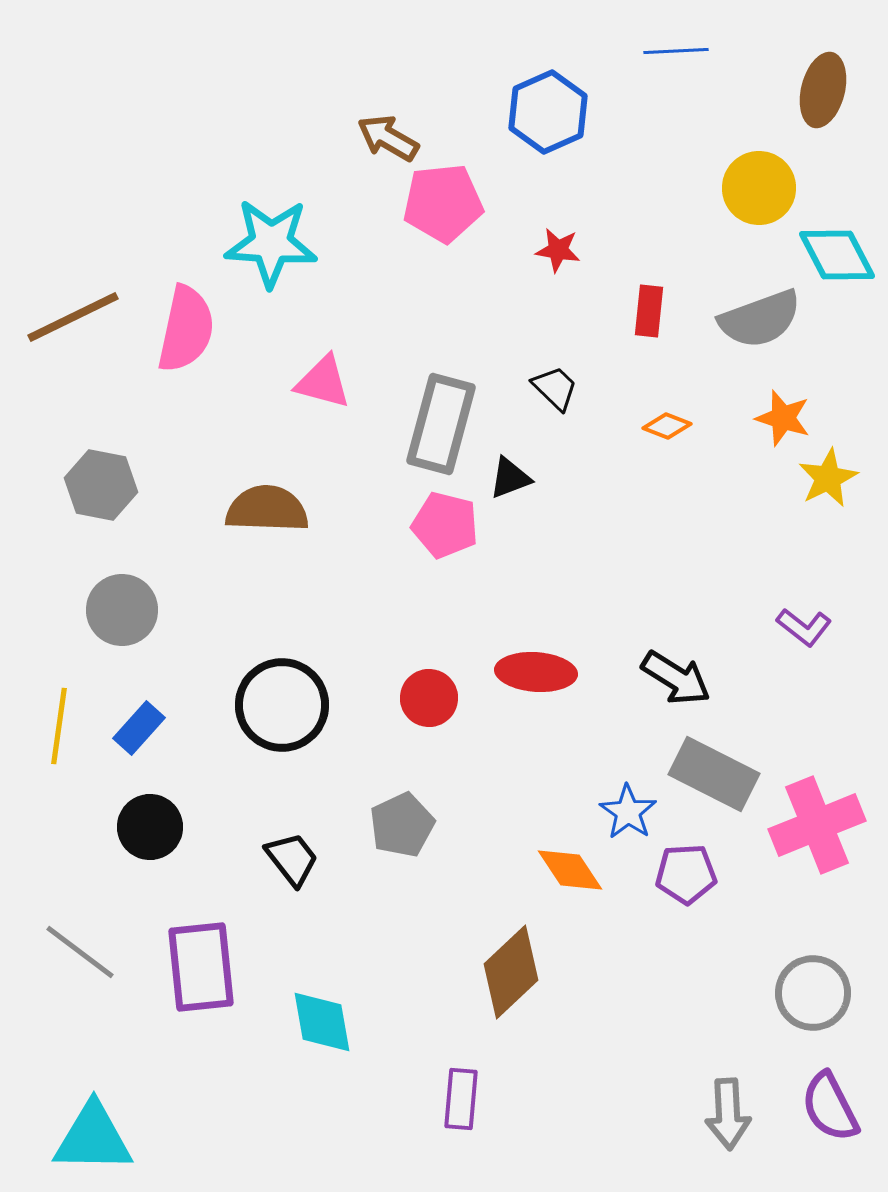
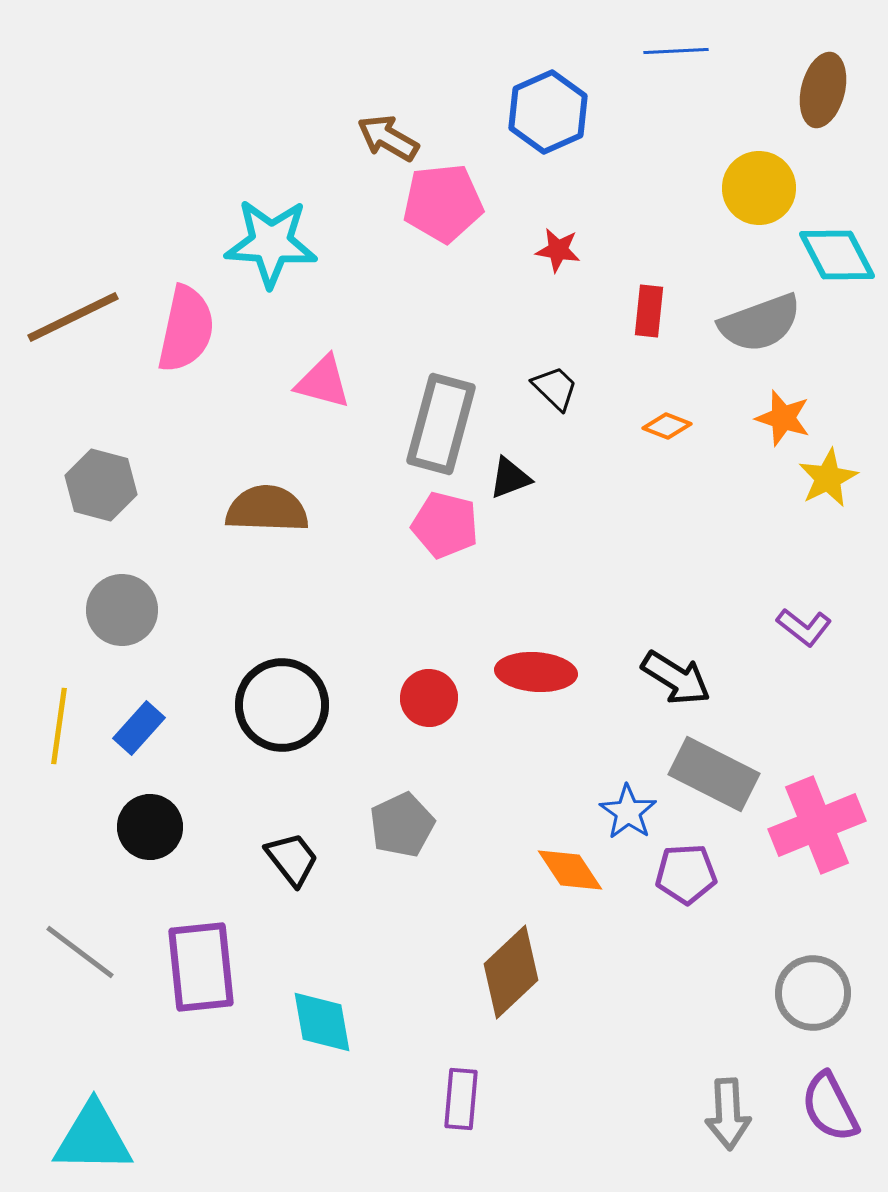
gray semicircle at (760, 319): moved 4 px down
gray hexagon at (101, 485): rotated 4 degrees clockwise
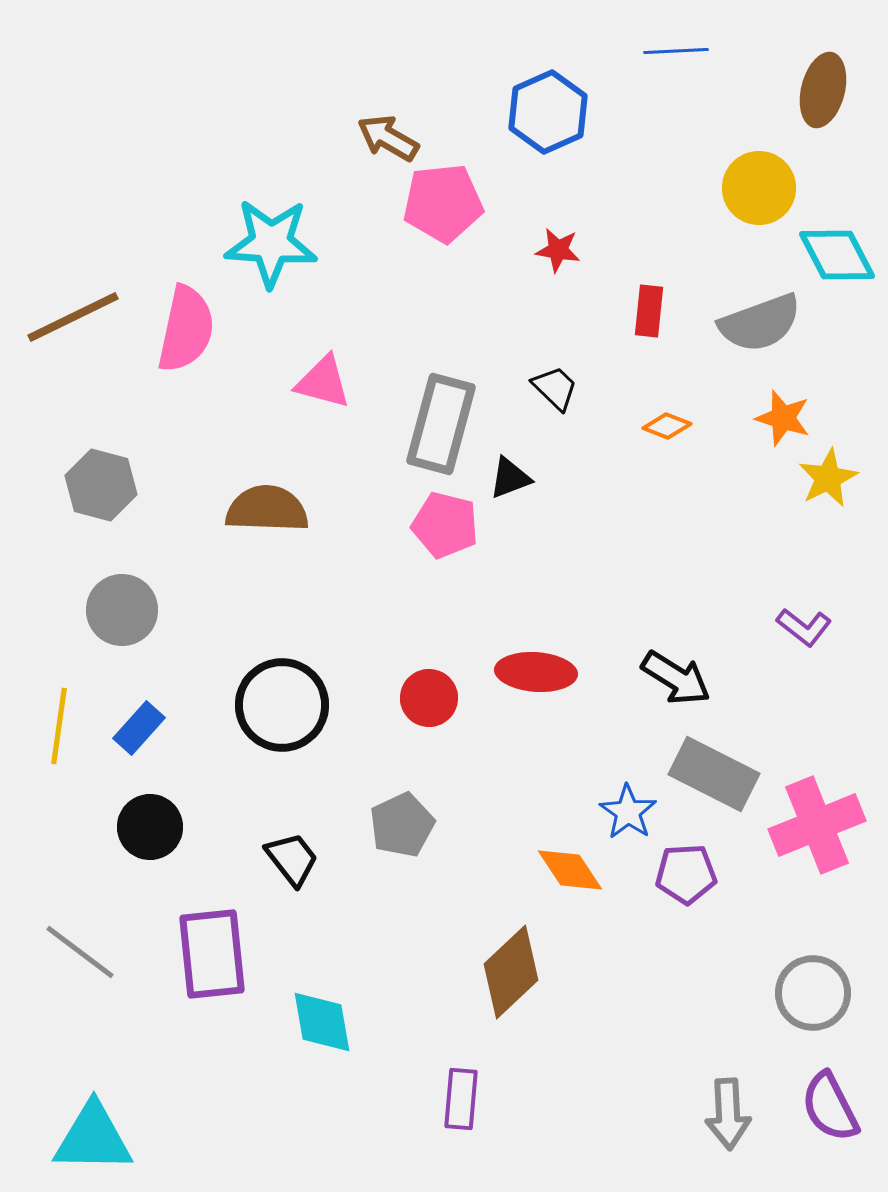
purple rectangle at (201, 967): moved 11 px right, 13 px up
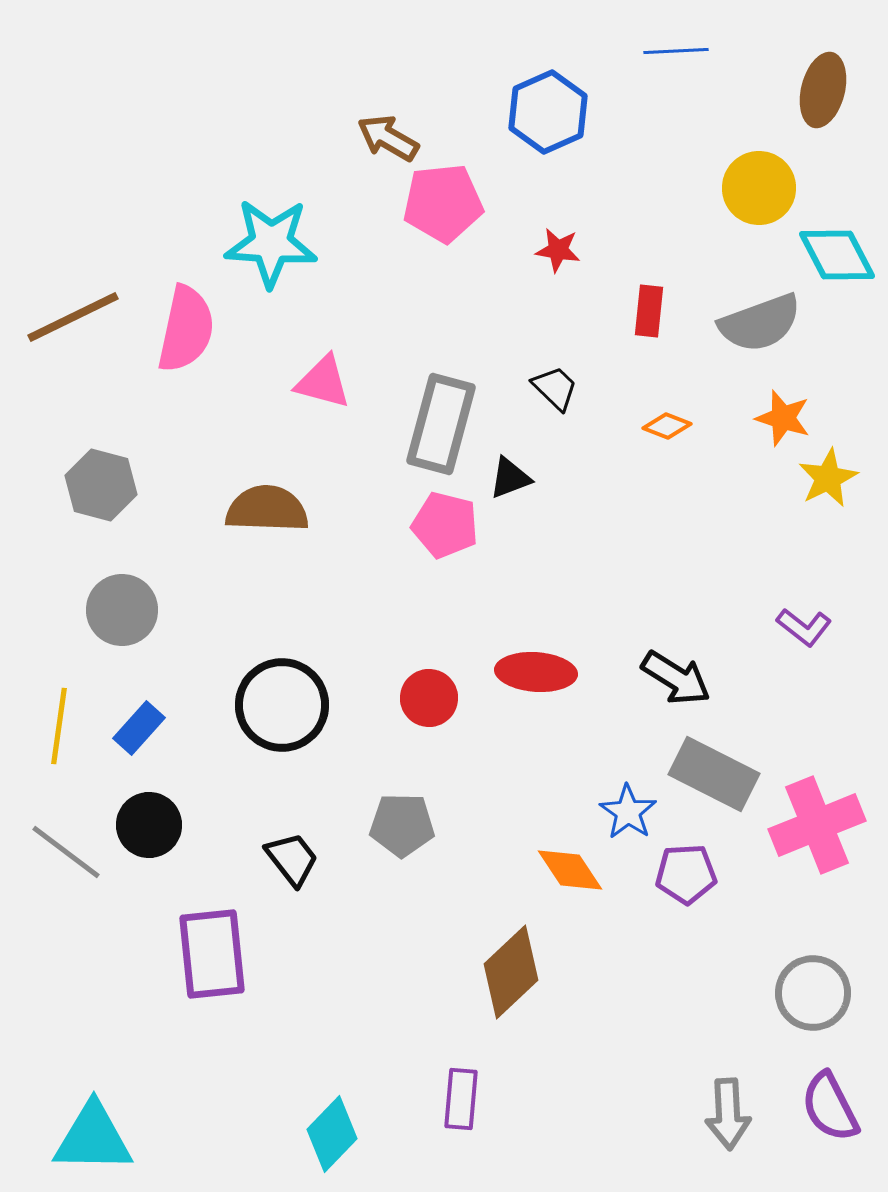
gray pentagon at (402, 825): rotated 26 degrees clockwise
black circle at (150, 827): moved 1 px left, 2 px up
gray line at (80, 952): moved 14 px left, 100 px up
cyan diamond at (322, 1022): moved 10 px right, 112 px down; rotated 54 degrees clockwise
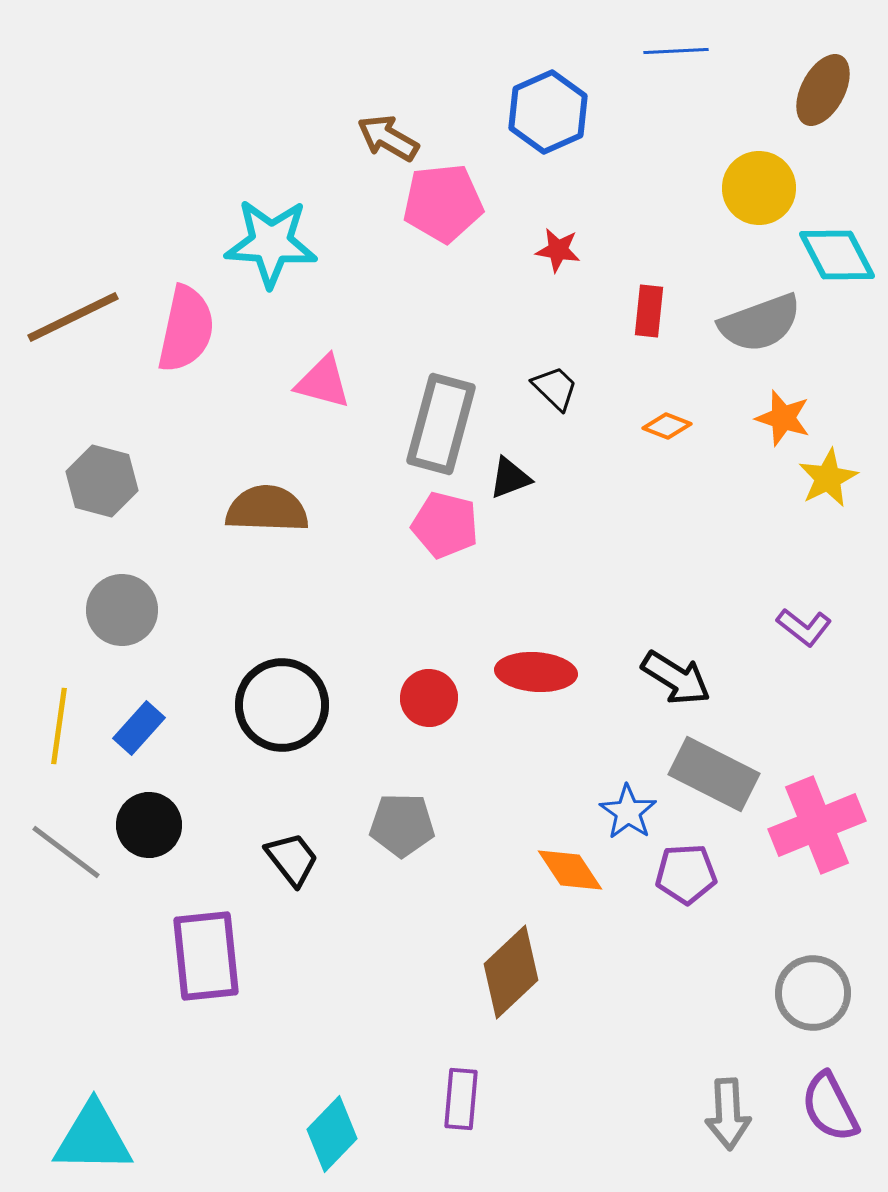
brown ellipse at (823, 90): rotated 14 degrees clockwise
gray hexagon at (101, 485): moved 1 px right, 4 px up
purple rectangle at (212, 954): moved 6 px left, 2 px down
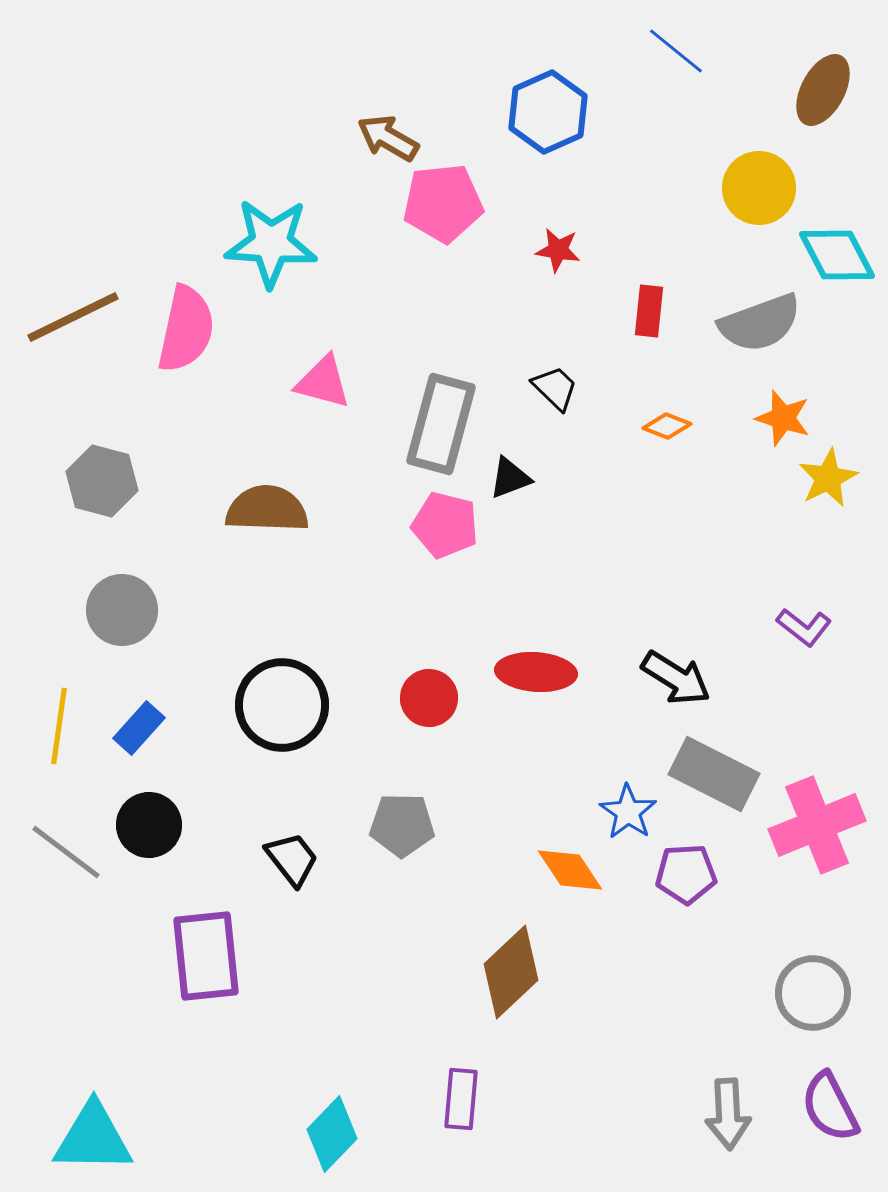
blue line at (676, 51): rotated 42 degrees clockwise
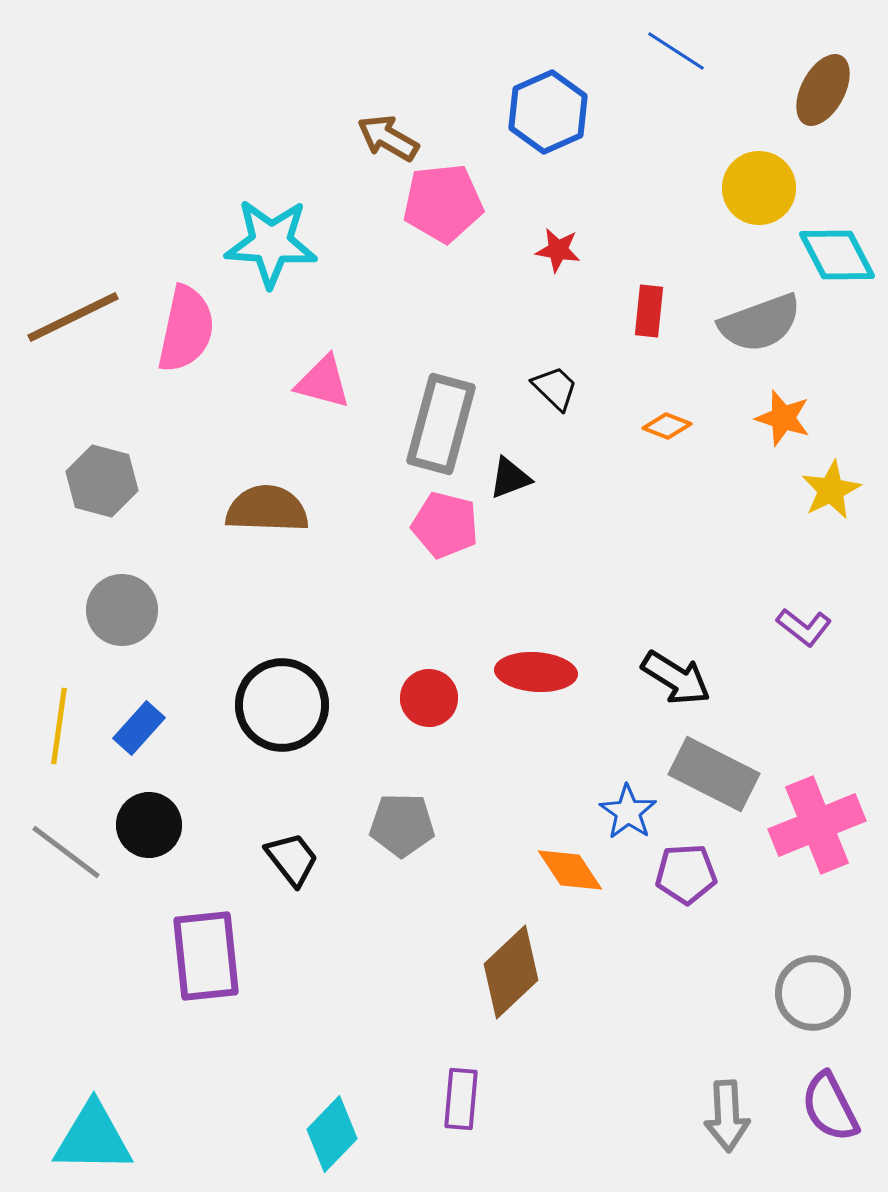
blue line at (676, 51): rotated 6 degrees counterclockwise
yellow star at (828, 478): moved 3 px right, 12 px down
gray arrow at (728, 1114): moved 1 px left, 2 px down
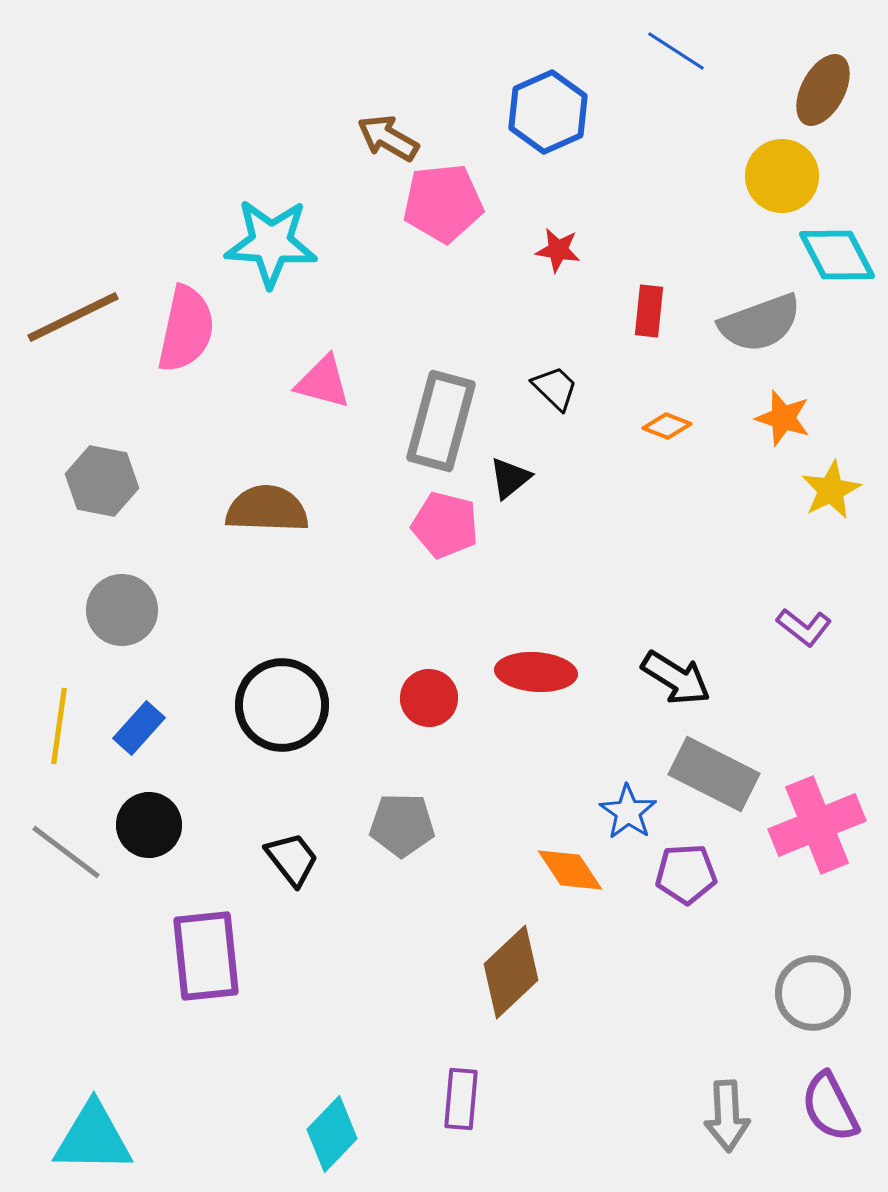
yellow circle at (759, 188): moved 23 px right, 12 px up
gray rectangle at (441, 424): moved 3 px up
black triangle at (510, 478): rotated 18 degrees counterclockwise
gray hexagon at (102, 481): rotated 4 degrees counterclockwise
